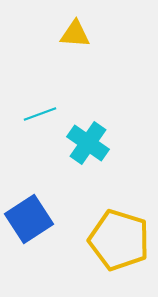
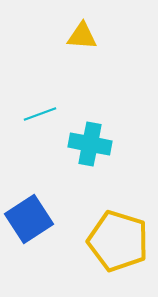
yellow triangle: moved 7 px right, 2 px down
cyan cross: moved 2 px right, 1 px down; rotated 24 degrees counterclockwise
yellow pentagon: moved 1 px left, 1 px down
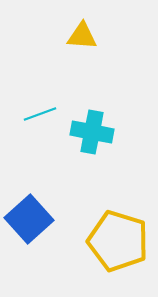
cyan cross: moved 2 px right, 12 px up
blue square: rotated 9 degrees counterclockwise
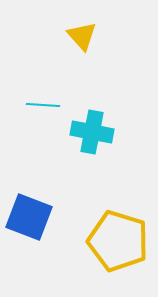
yellow triangle: rotated 44 degrees clockwise
cyan line: moved 3 px right, 9 px up; rotated 24 degrees clockwise
blue square: moved 2 px up; rotated 27 degrees counterclockwise
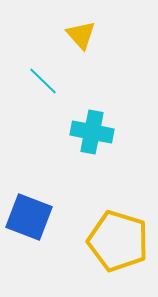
yellow triangle: moved 1 px left, 1 px up
cyan line: moved 24 px up; rotated 40 degrees clockwise
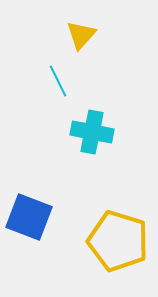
yellow triangle: rotated 24 degrees clockwise
cyan line: moved 15 px right; rotated 20 degrees clockwise
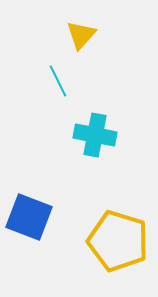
cyan cross: moved 3 px right, 3 px down
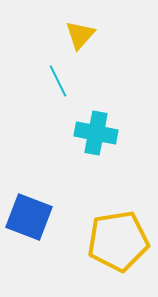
yellow triangle: moved 1 px left
cyan cross: moved 1 px right, 2 px up
yellow pentagon: rotated 26 degrees counterclockwise
